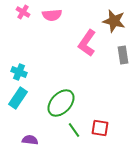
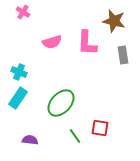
pink semicircle: moved 27 px down; rotated 12 degrees counterclockwise
pink L-shape: rotated 32 degrees counterclockwise
green line: moved 1 px right, 6 px down
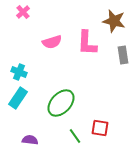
pink cross: rotated 16 degrees clockwise
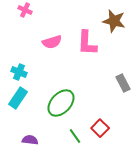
pink cross: moved 2 px right, 2 px up; rotated 24 degrees counterclockwise
gray rectangle: moved 28 px down; rotated 18 degrees counterclockwise
red square: rotated 36 degrees clockwise
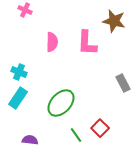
pink semicircle: rotated 72 degrees counterclockwise
green line: moved 1 px right, 1 px up
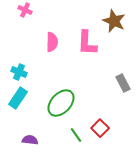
brown star: rotated 10 degrees clockwise
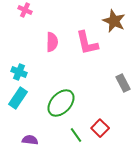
pink L-shape: rotated 16 degrees counterclockwise
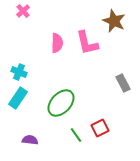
pink cross: moved 2 px left, 1 px down; rotated 24 degrees clockwise
pink semicircle: moved 5 px right, 1 px down
red square: rotated 18 degrees clockwise
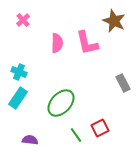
pink cross: moved 9 px down
